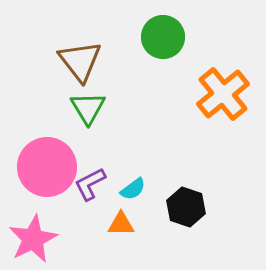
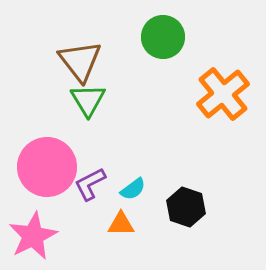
green triangle: moved 8 px up
pink star: moved 3 px up
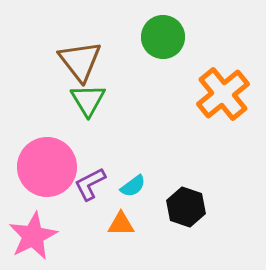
cyan semicircle: moved 3 px up
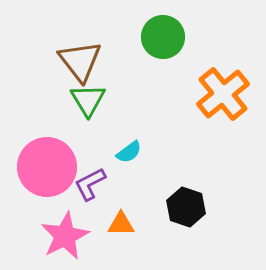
cyan semicircle: moved 4 px left, 34 px up
pink star: moved 32 px right
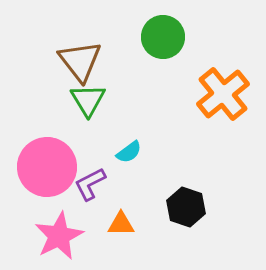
pink star: moved 6 px left
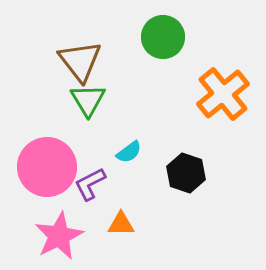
black hexagon: moved 34 px up
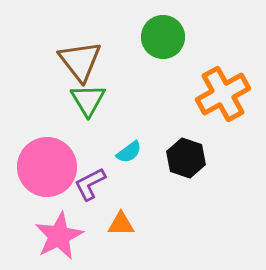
orange cross: rotated 10 degrees clockwise
black hexagon: moved 15 px up
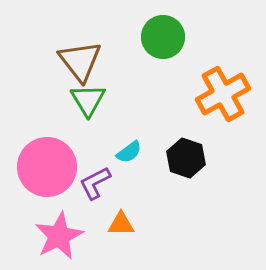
purple L-shape: moved 5 px right, 1 px up
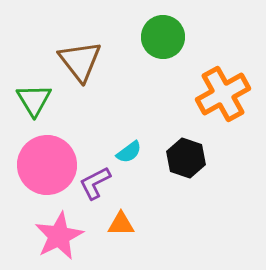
green triangle: moved 54 px left
pink circle: moved 2 px up
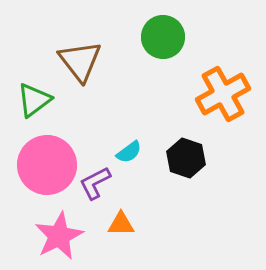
green triangle: rotated 24 degrees clockwise
